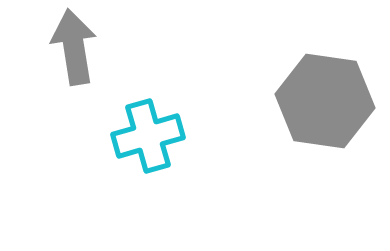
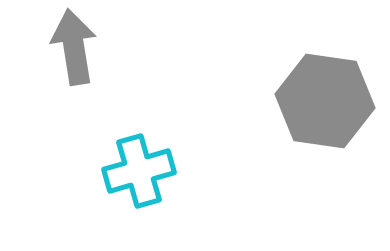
cyan cross: moved 9 px left, 35 px down
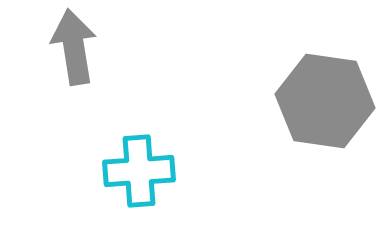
cyan cross: rotated 12 degrees clockwise
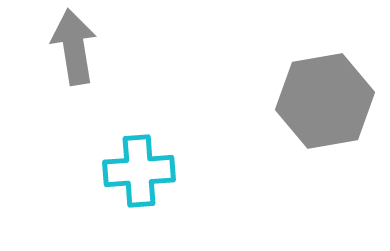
gray hexagon: rotated 18 degrees counterclockwise
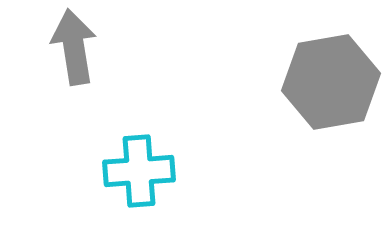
gray hexagon: moved 6 px right, 19 px up
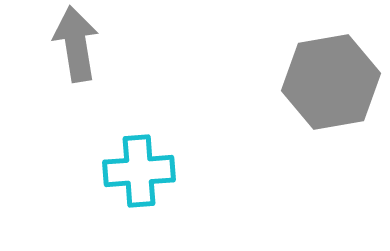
gray arrow: moved 2 px right, 3 px up
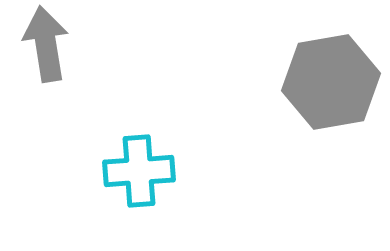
gray arrow: moved 30 px left
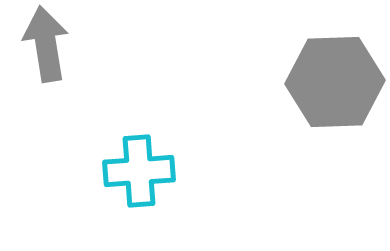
gray hexagon: moved 4 px right; rotated 8 degrees clockwise
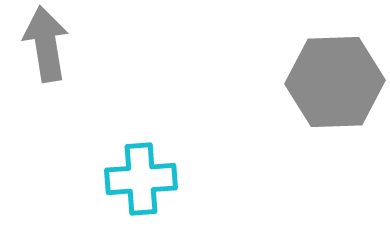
cyan cross: moved 2 px right, 8 px down
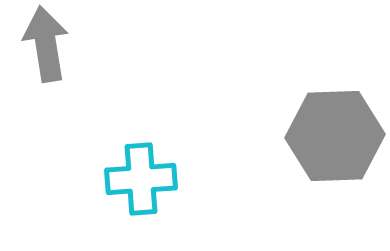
gray hexagon: moved 54 px down
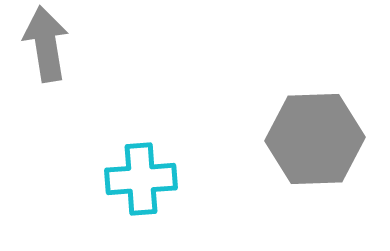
gray hexagon: moved 20 px left, 3 px down
